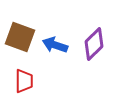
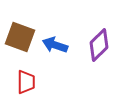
purple diamond: moved 5 px right, 1 px down
red trapezoid: moved 2 px right, 1 px down
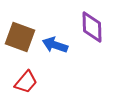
purple diamond: moved 7 px left, 18 px up; rotated 48 degrees counterclockwise
red trapezoid: rotated 40 degrees clockwise
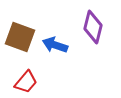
purple diamond: moved 1 px right; rotated 16 degrees clockwise
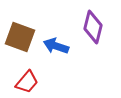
blue arrow: moved 1 px right, 1 px down
red trapezoid: moved 1 px right
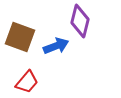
purple diamond: moved 13 px left, 6 px up
blue arrow: rotated 140 degrees clockwise
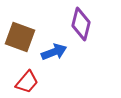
purple diamond: moved 1 px right, 3 px down
blue arrow: moved 2 px left, 6 px down
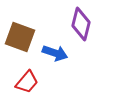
blue arrow: moved 1 px right, 1 px down; rotated 40 degrees clockwise
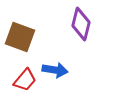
blue arrow: moved 17 px down; rotated 10 degrees counterclockwise
red trapezoid: moved 2 px left, 2 px up
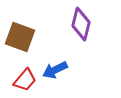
blue arrow: rotated 145 degrees clockwise
